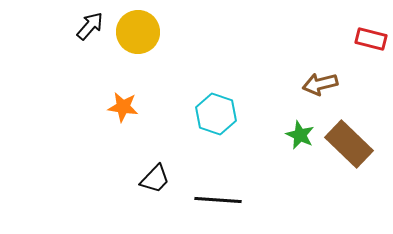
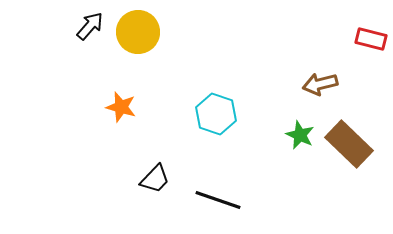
orange star: moved 2 px left; rotated 8 degrees clockwise
black line: rotated 15 degrees clockwise
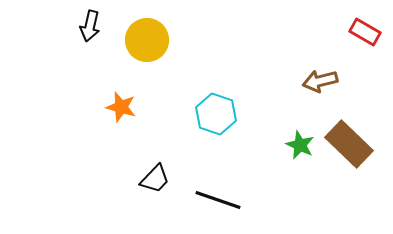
black arrow: rotated 152 degrees clockwise
yellow circle: moved 9 px right, 8 px down
red rectangle: moved 6 px left, 7 px up; rotated 16 degrees clockwise
brown arrow: moved 3 px up
green star: moved 10 px down
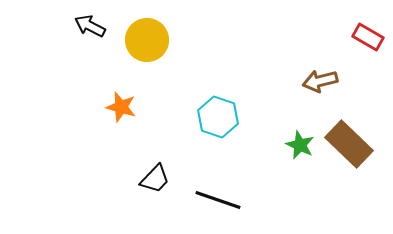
black arrow: rotated 104 degrees clockwise
red rectangle: moved 3 px right, 5 px down
cyan hexagon: moved 2 px right, 3 px down
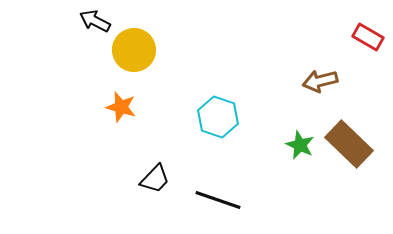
black arrow: moved 5 px right, 5 px up
yellow circle: moved 13 px left, 10 px down
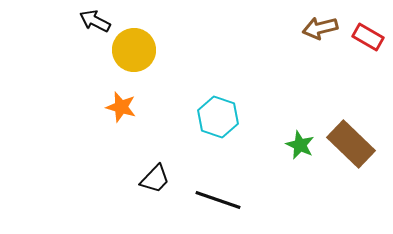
brown arrow: moved 53 px up
brown rectangle: moved 2 px right
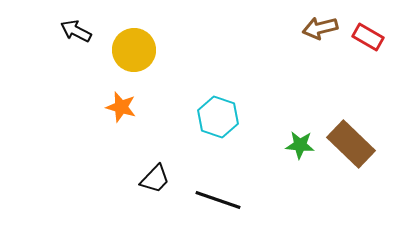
black arrow: moved 19 px left, 10 px down
green star: rotated 20 degrees counterclockwise
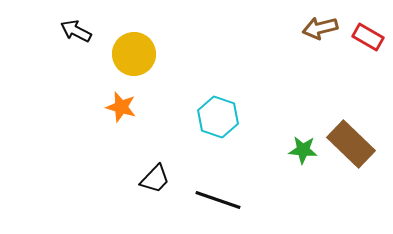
yellow circle: moved 4 px down
green star: moved 3 px right, 5 px down
